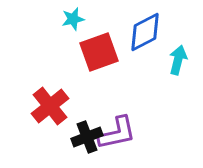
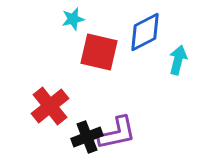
red square: rotated 33 degrees clockwise
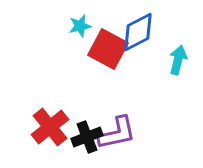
cyan star: moved 7 px right, 7 px down
blue diamond: moved 7 px left
red square: moved 9 px right, 3 px up; rotated 15 degrees clockwise
red cross: moved 21 px down
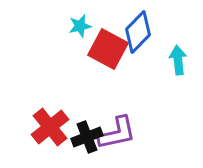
blue diamond: rotated 18 degrees counterclockwise
cyan arrow: rotated 20 degrees counterclockwise
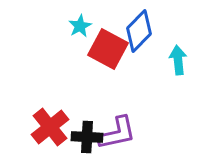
cyan star: rotated 15 degrees counterclockwise
blue diamond: moved 1 px right, 1 px up
black cross: rotated 24 degrees clockwise
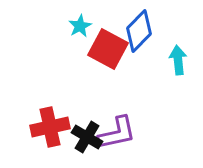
red cross: rotated 27 degrees clockwise
black cross: rotated 28 degrees clockwise
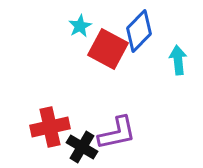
black cross: moved 5 px left, 10 px down
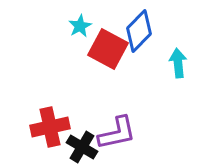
cyan arrow: moved 3 px down
